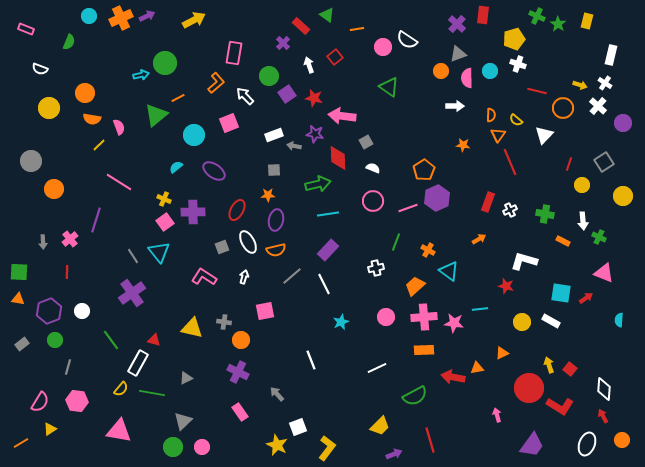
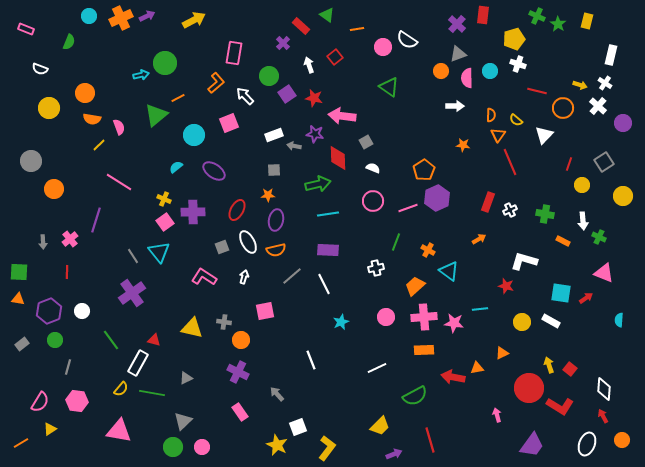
purple rectangle at (328, 250): rotated 50 degrees clockwise
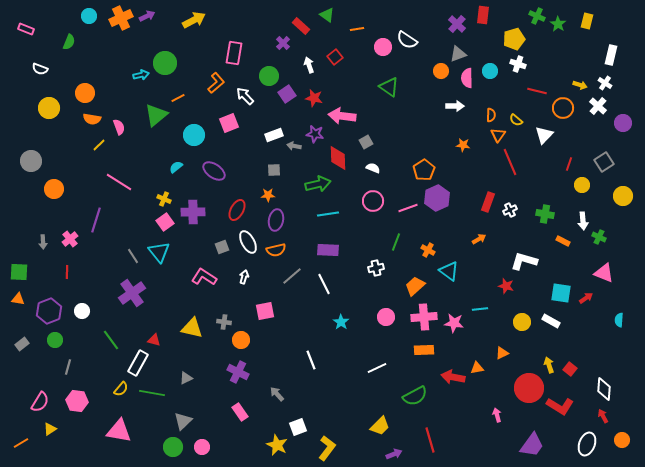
cyan star at (341, 322): rotated 14 degrees counterclockwise
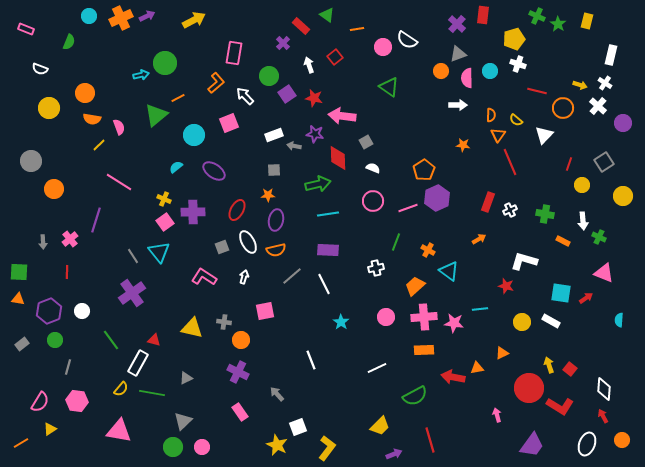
white arrow at (455, 106): moved 3 px right, 1 px up
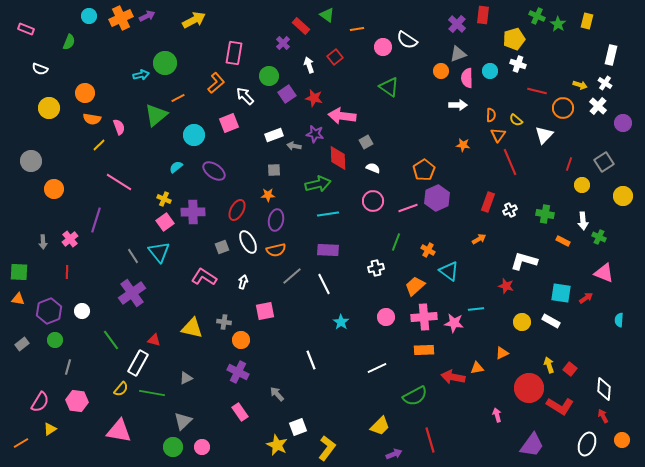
white arrow at (244, 277): moved 1 px left, 5 px down
cyan line at (480, 309): moved 4 px left
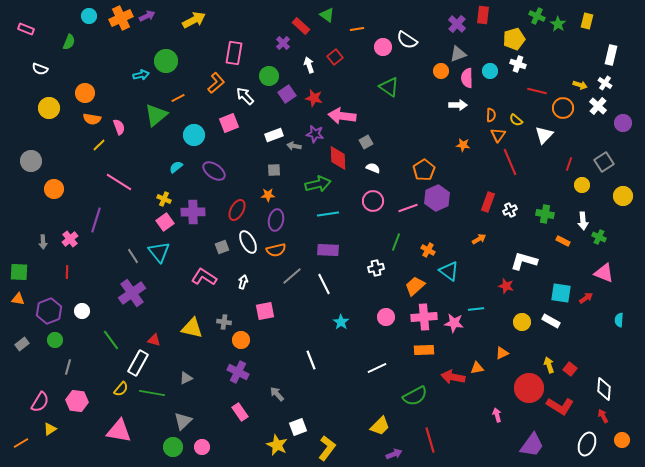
green circle at (165, 63): moved 1 px right, 2 px up
